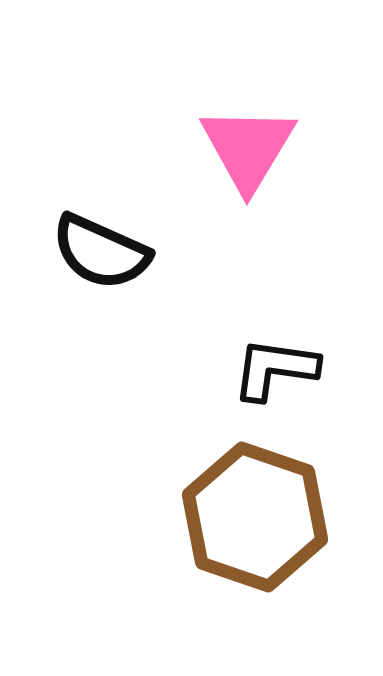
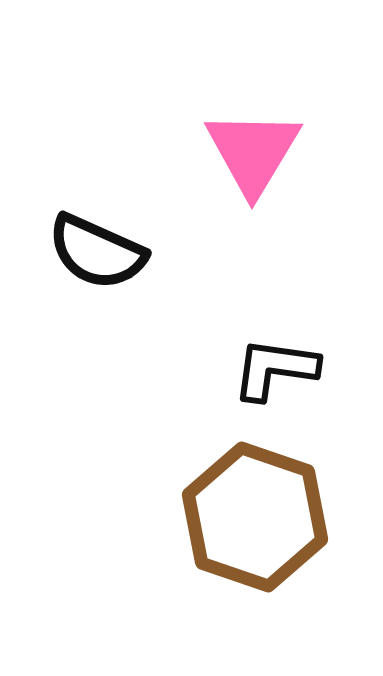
pink triangle: moved 5 px right, 4 px down
black semicircle: moved 4 px left
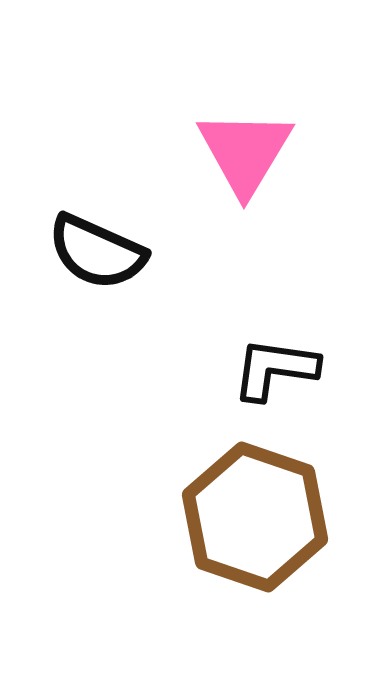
pink triangle: moved 8 px left
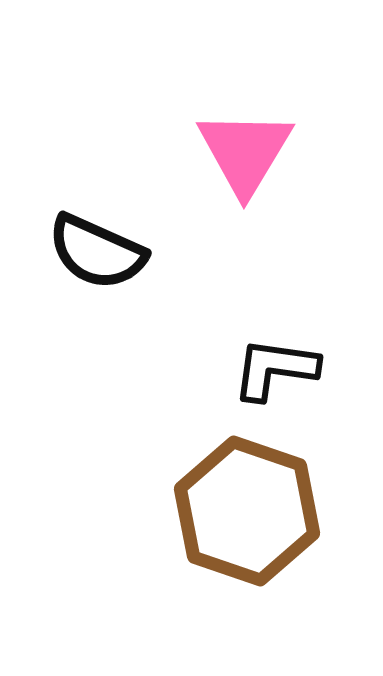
brown hexagon: moved 8 px left, 6 px up
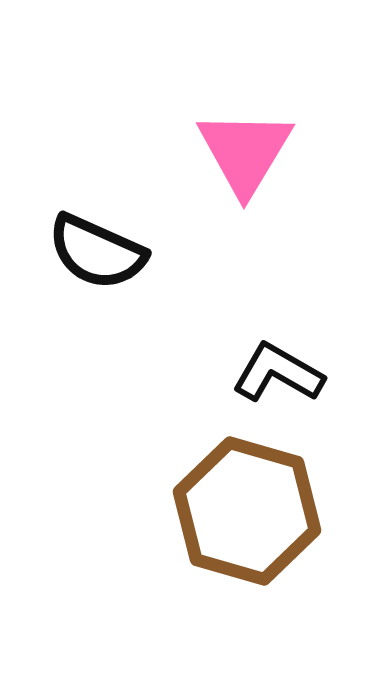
black L-shape: moved 3 px right, 4 px down; rotated 22 degrees clockwise
brown hexagon: rotated 3 degrees counterclockwise
